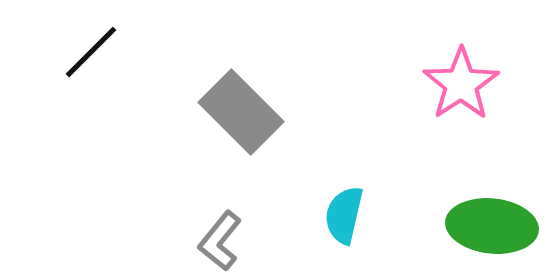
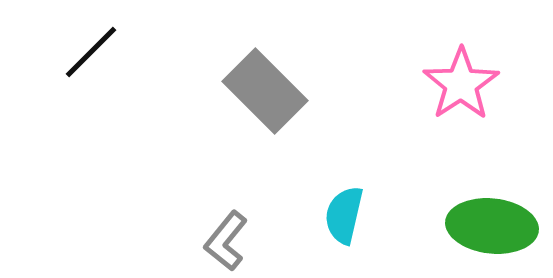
gray rectangle: moved 24 px right, 21 px up
gray L-shape: moved 6 px right
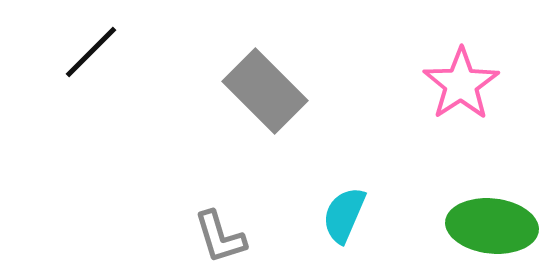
cyan semicircle: rotated 10 degrees clockwise
gray L-shape: moved 6 px left, 4 px up; rotated 56 degrees counterclockwise
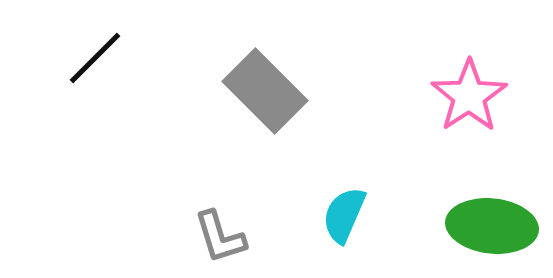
black line: moved 4 px right, 6 px down
pink star: moved 8 px right, 12 px down
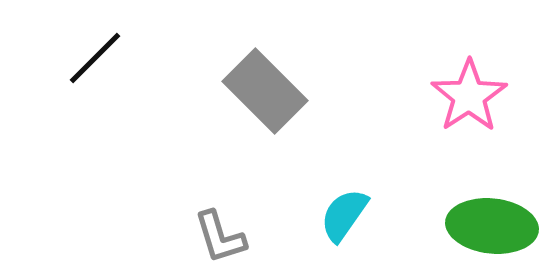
cyan semicircle: rotated 12 degrees clockwise
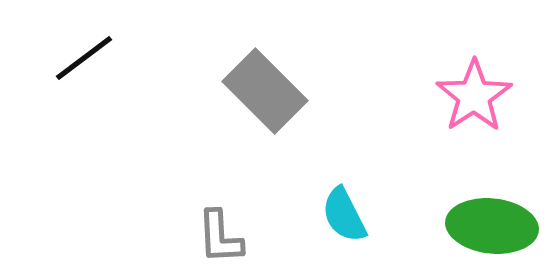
black line: moved 11 px left; rotated 8 degrees clockwise
pink star: moved 5 px right
cyan semicircle: rotated 62 degrees counterclockwise
gray L-shape: rotated 14 degrees clockwise
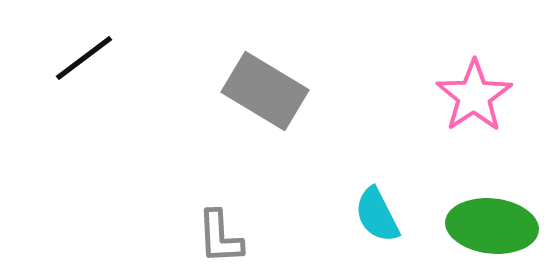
gray rectangle: rotated 14 degrees counterclockwise
cyan semicircle: moved 33 px right
